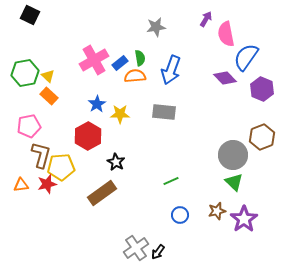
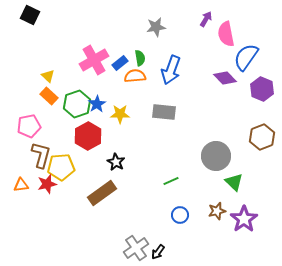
green hexagon: moved 52 px right, 31 px down; rotated 8 degrees counterclockwise
gray circle: moved 17 px left, 1 px down
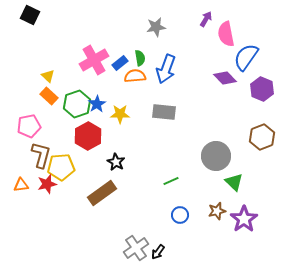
blue arrow: moved 5 px left, 1 px up
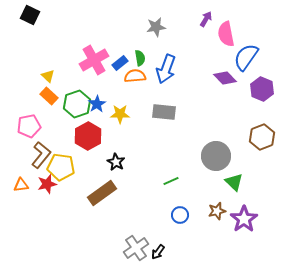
brown L-shape: rotated 24 degrees clockwise
yellow pentagon: rotated 12 degrees clockwise
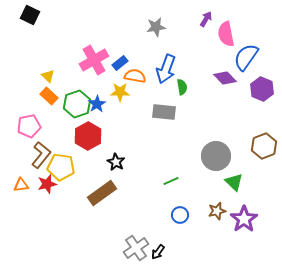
green semicircle: moved 42 px right, 29 px down
orange semicircle: rotated 15 degrees clockwise
yellow star: moved 22 px up
brown hexagon: moved 2 px right, 9 px down
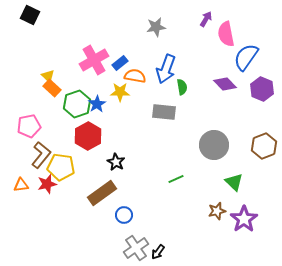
purple diamond: moved 6 px down
orange rectangle: moved 3 px right, 8 px up
gray circle: moved 2 px left, 11 px up
green line: moved 5 px right, 2 px up
blue circle: moved 56 px left
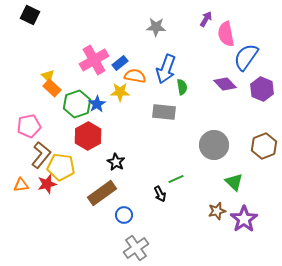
gray star: rotated 12 degrees clockwise
black arrow: moved 2 px right, 58 px up; rotated 63 degrees counterclockwise
